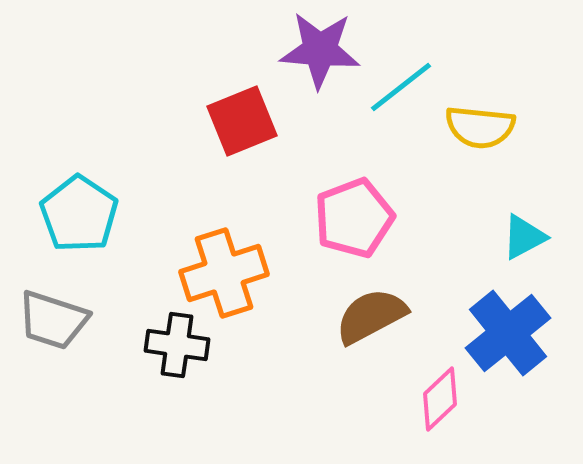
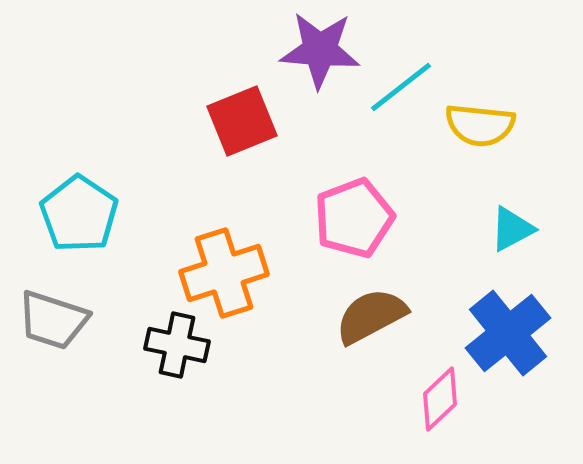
yellow semicircle: moved 2 px up
cyan triangle: moved 12 px left, 8 px up
black cross: rotated 4 degrees clockwise
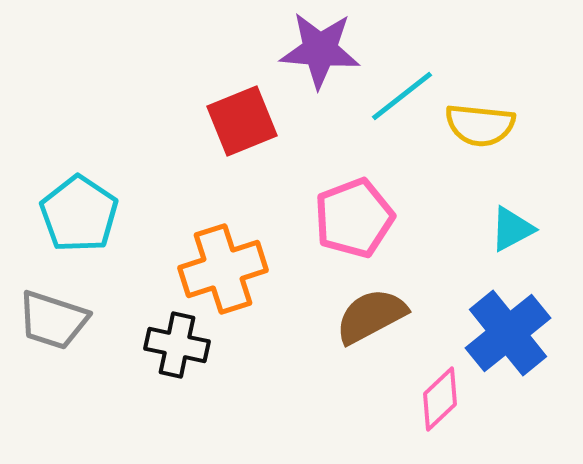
cyan line: moved 1 px right, 9 px down
orange cross: moved 1 px left, 4 px up
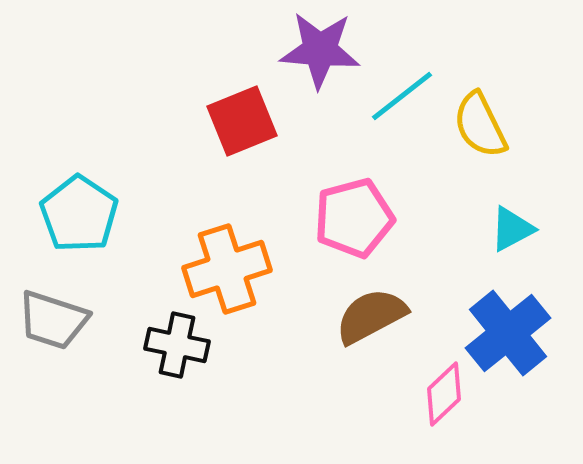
yellow semicircle: rotated 58 degrees clockwise
pink pentagon: rotated 6 degrees clockwise
orange cross: moved 4 px right
pink diamond: moved 4 px right, 5 px up
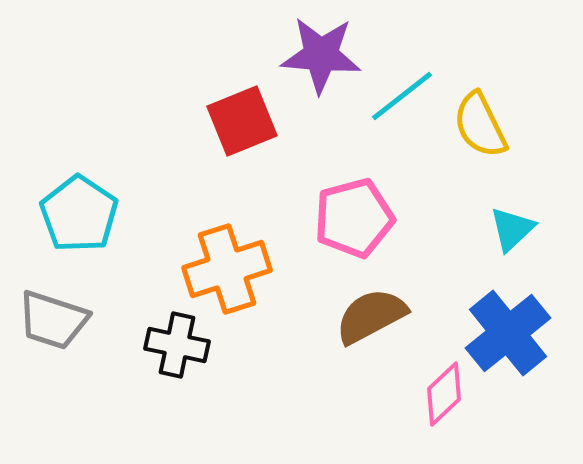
purple star: moved 1 px right, 5 px down
cyan triangle: rotated 15 degrees counterclockwise
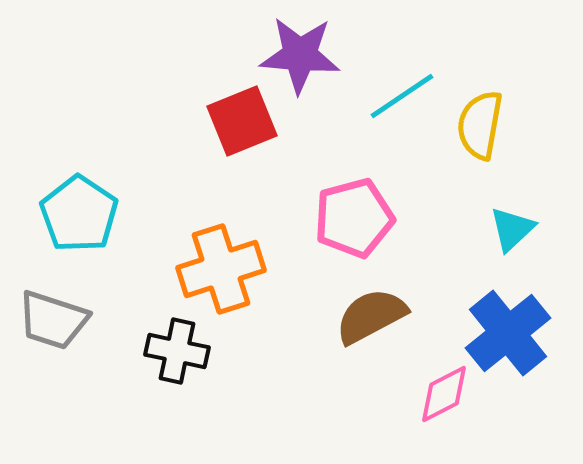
purple star: moved 21 px left
cyan line: rotated 4 degrees clockwise
yellow semicircle: rotated 36 degrees clockwise
orange cross: moved 6 px left
black cross: moved 6 px down
pink diamond: rotated 16 degrees clockwise
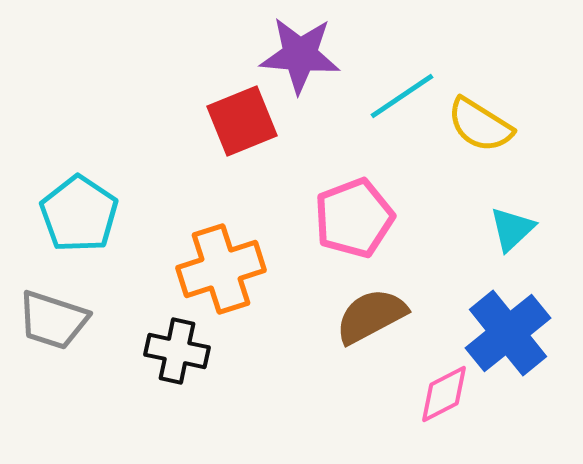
yellow semicircle: rotated 68 degrees counterclockwise
pink pentagon: rotated 6 degrees counterclockwise
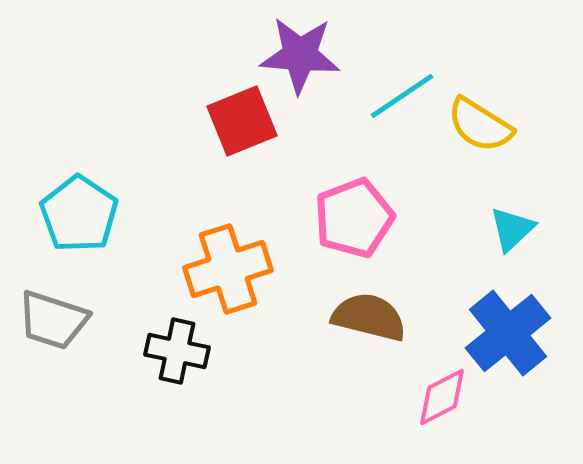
orange cross: moved 7 px right
brown semicircle: moved 2 px left, 1 px down; rotated 42 degrees clockwise
pink diamond: moved 2 px left, 3 px down
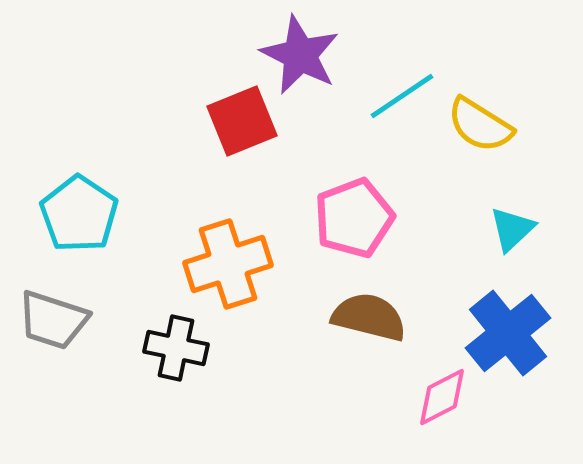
purple star: rotated 22 degrees clockwise
orange cross: moved 5 px up
black cross: moved 1 px left, 3 px up
